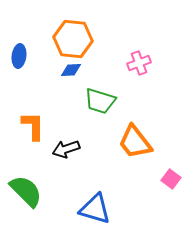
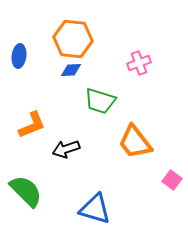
orange L-shape: moved 1 px left, 1 px up; rotated 68 degrees clockwise
pink square: moved 1 px right, 1 px down
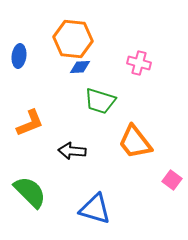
pink cross: rotated 35 degrees clockwise
blue diamond: moved 9 px right, 3 px up
orange L-shape: moved 2 px left, 2 px up
black arrow: moved 6 px right, 2 px down; rotated 24 degrees clockwise
green semicircle: moved 4 px right, 1 px down
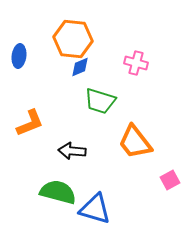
pink cross: moved 3 px left
blue diamond: rotated 20 degrees counterclockwise
pink square: moved 2 px left; rotated 24 degrees clockwise
green semicircle: moved 28 px right; rotated 30 degrees counterclockwise
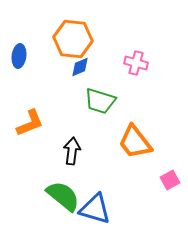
black arrow: rotated 92 degrees clockwise
green semicircle: moved 5 px right, 4 px down; rotated 24 degrees clockwise
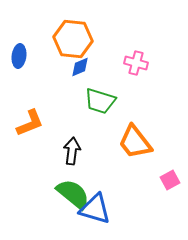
green semicircle: moved 10 px right, 2 px up
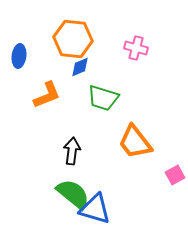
pink cross: moved 15 px up
green trapezoid: moved 3 px right, 3 px up
orange L-shape: moved 17 px right, 28 px up
pink square: moved 5 px right, 5 px up
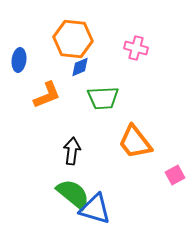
blue ellipse: moved 4 px down
green trapezoid: rotated 20 degrees counterclockwise
